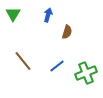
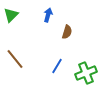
green triangle: moved 2 px left, 1 px down; rotated 14 degrees clockwise
brown line: moved 8 px left, 2 px up
blue line: rotated 21 degrees counterclockwise
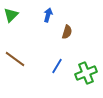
brown line: rotated 15 degrees counterclockwise
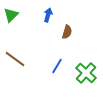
green cross: rotated 25 degrees counterclockwise
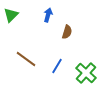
brown line: moved 11 px right
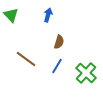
green triangle: rotated 28 degrees counterclockwise
brown semicircle: moved 8 px left, 10 px down
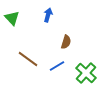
green triangle: moved 1 px right, 3 px down
brown semicircle: moved 7 px right
brown line: moved 2 px right
blue line: rotated 28 degrees clockwise
